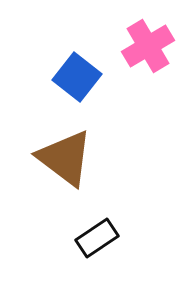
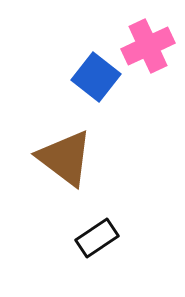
pink cross: rotated 6 degrees clockwise
blue square: moved 19 px right
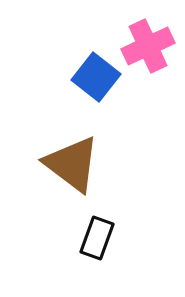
brown triangle: moved 7 px right, 6 px down
black rectangle: rotated 36 degrees counterclockwise
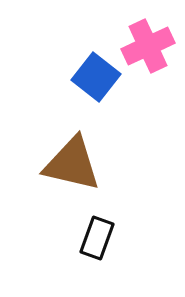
brown triangle: rotated 24 degrees counterclockwise
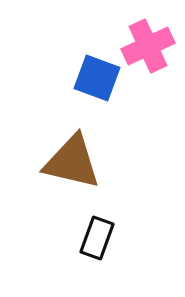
blue square: moved 1 px right, 1 px down; rotated 18 degrees counterclockwise
brown triangle: moved 2 px up
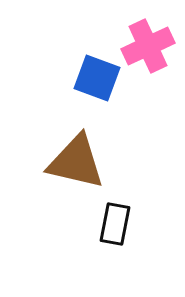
brown triangle: moved 4 px right
black rectangle: moved 18 px right, 14 px up; rotated 9 degrees counterclockwise
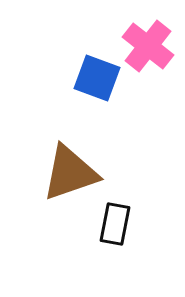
pink cross: rotated 27 degrees counterclockwise
brown triangle: moved 6 px left, 11 px down; rotated 32 degrees counterclockwise
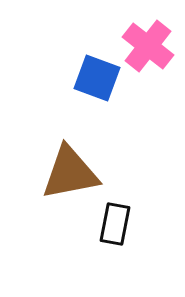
brown triangle: rotated 8 degrees clockwise
